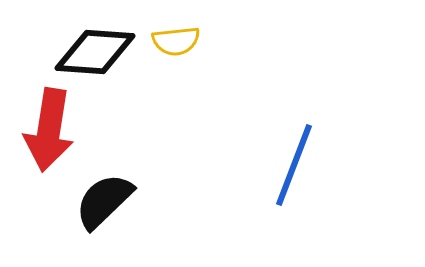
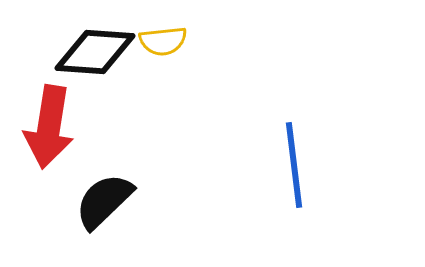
yellow semicircle: moved 13 px left
red arrow: moved 3 px up
blue line: rotated 28 degrees counterclockwise
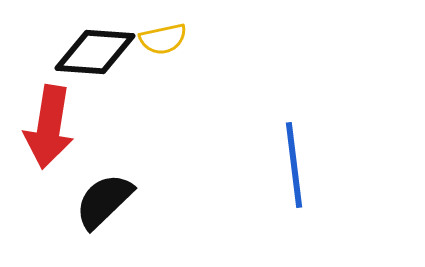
yellow semicircle: moved 2 px up; rotated 6 degrees counterclockwise
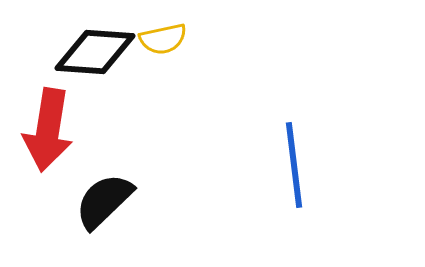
red arrow: moved 1 px left, 3 px down
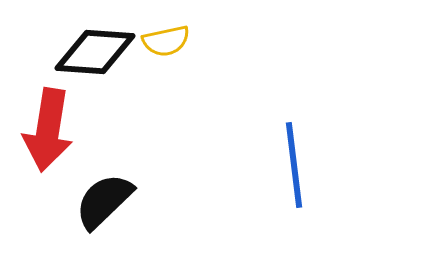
yellow semicircle: moved 3 px right, 2 px down
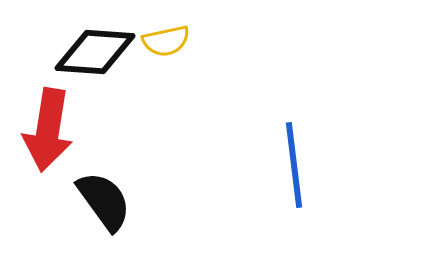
black semicircle: rotated 98 degrees clockwise
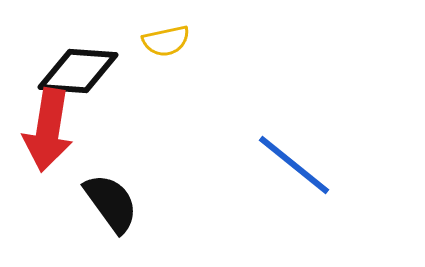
black diamond: moved 17 px left, 19 px down
blue line: rotated 44 degrees counterclockwise
black semicircle: moved 7 px right, 2 px down
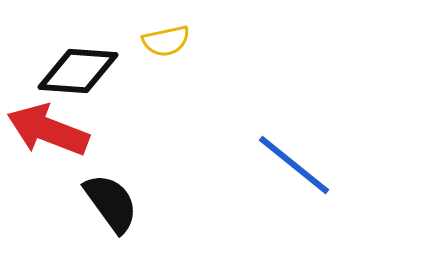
red arrow: rotated 102 degrees clockwise
